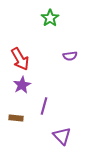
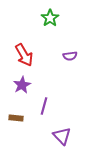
red arrow: moved 4 px right, 4 px up
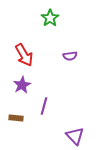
purple triangle: moved 13 px right
